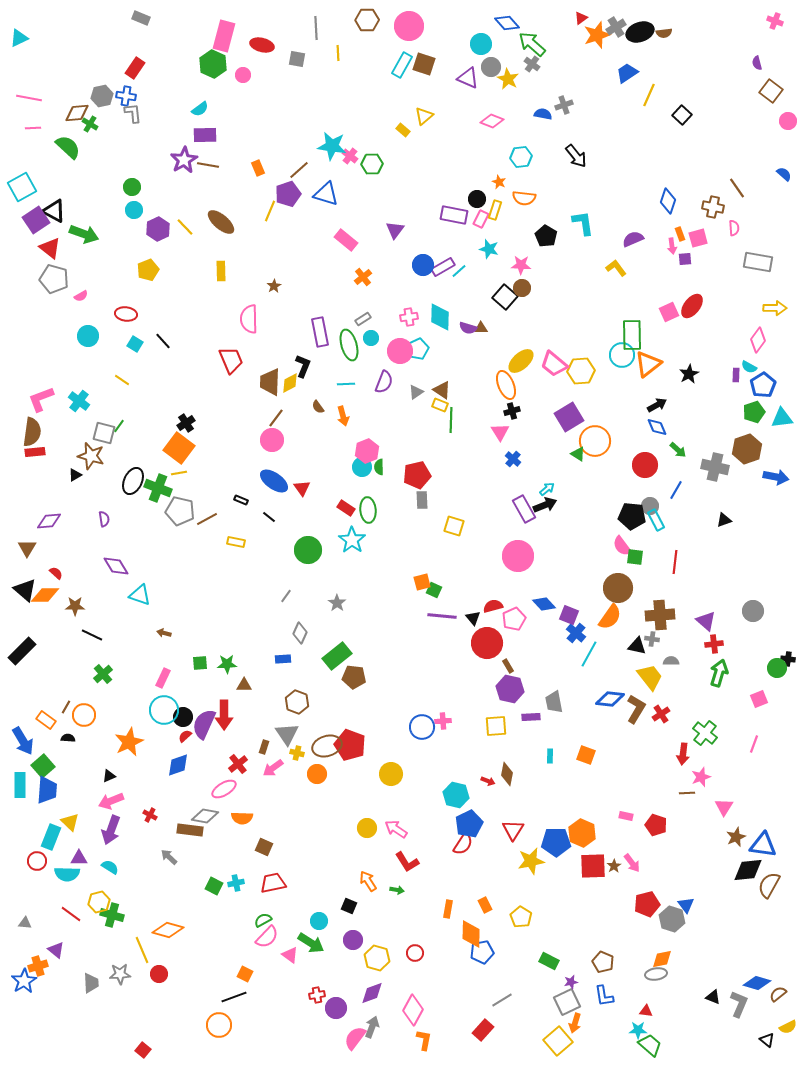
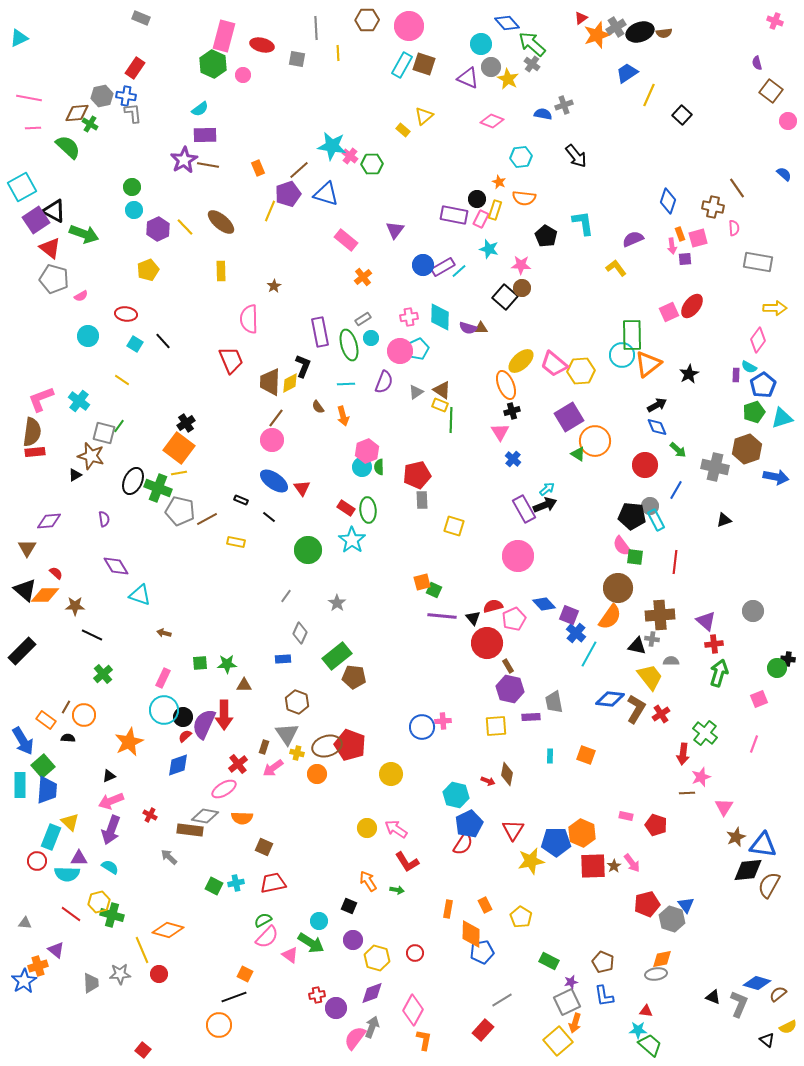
cyan triangle at (782, 418): rotated 10 degrees counterclockwise
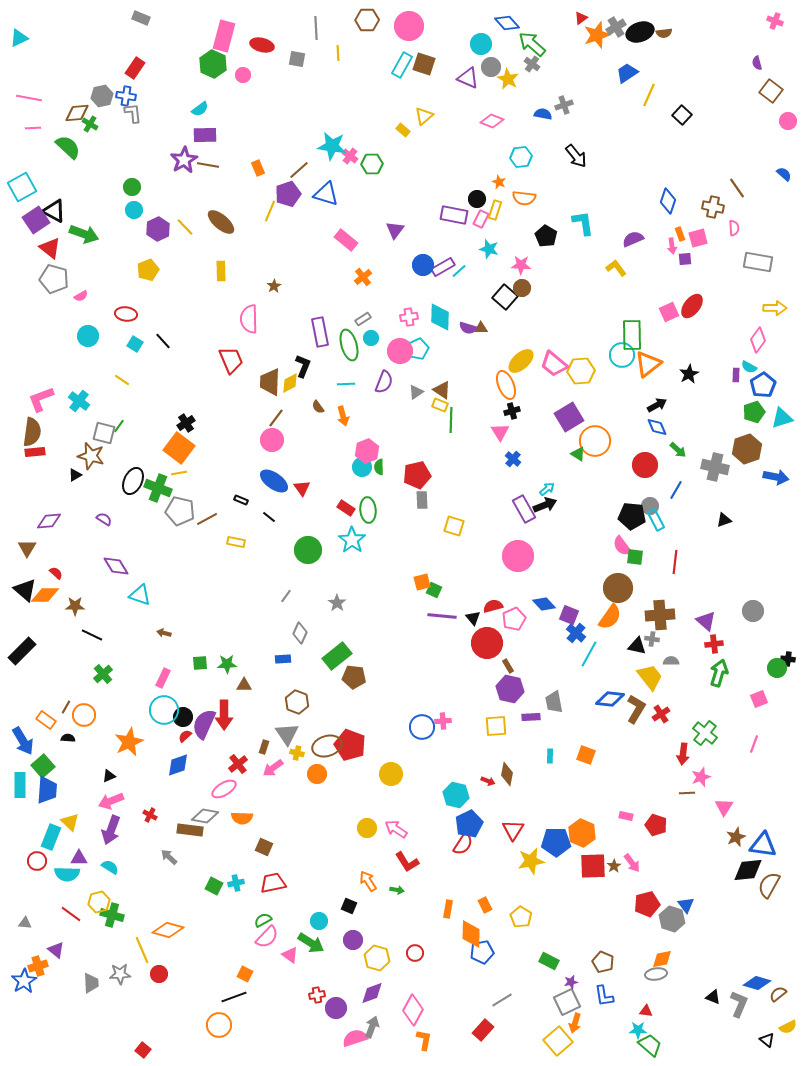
purple semicircle at (104, 519): rotated 49 degrees counterclockwise
pink semicircle at (355, 1038): rotated 35 degrees clockwise
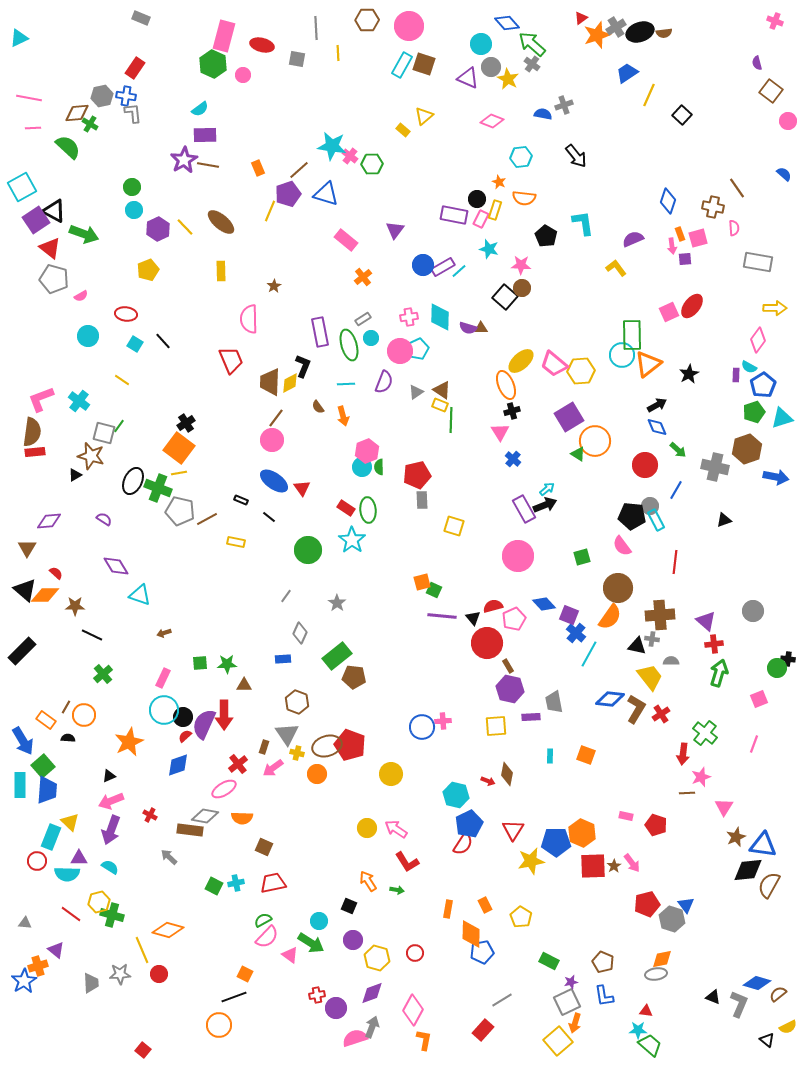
green square at (635, 557): moved 53 px left; rotated 24 degrees counterclockwise
brown arrow at (164, 633): rotated 32 degrees counterclockwise
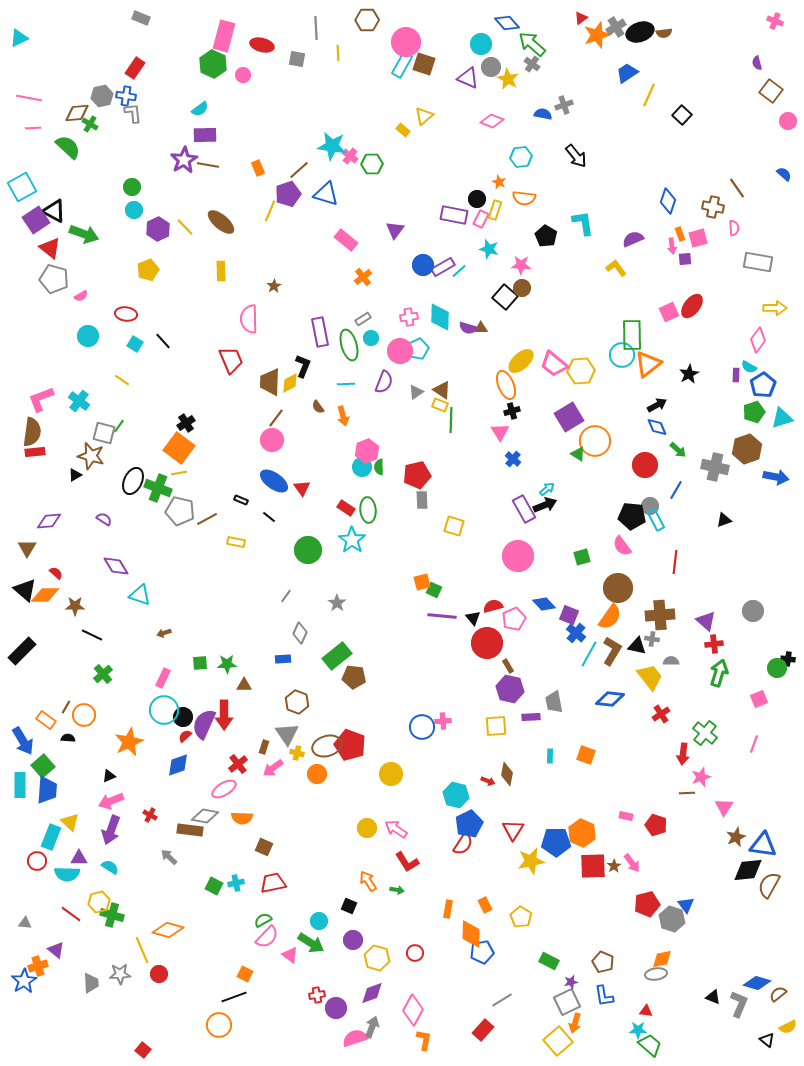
pink circle at (409, 26): moved 3 px left, 16 px down
brown L-shape at (636, 709): moved 24 px left, 58 px up
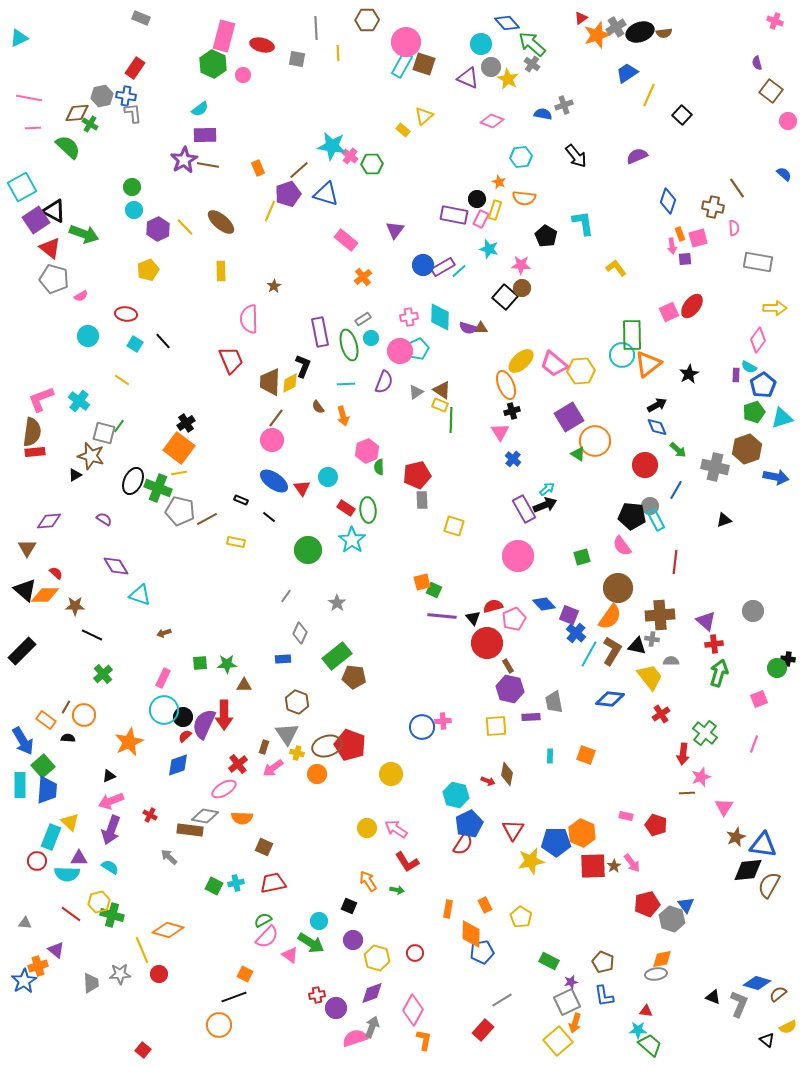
purple semicircle at (633, 239): moved 4 px right, 83 px up
cyan circle at (362, 467): moved 34 px left, 10 px down
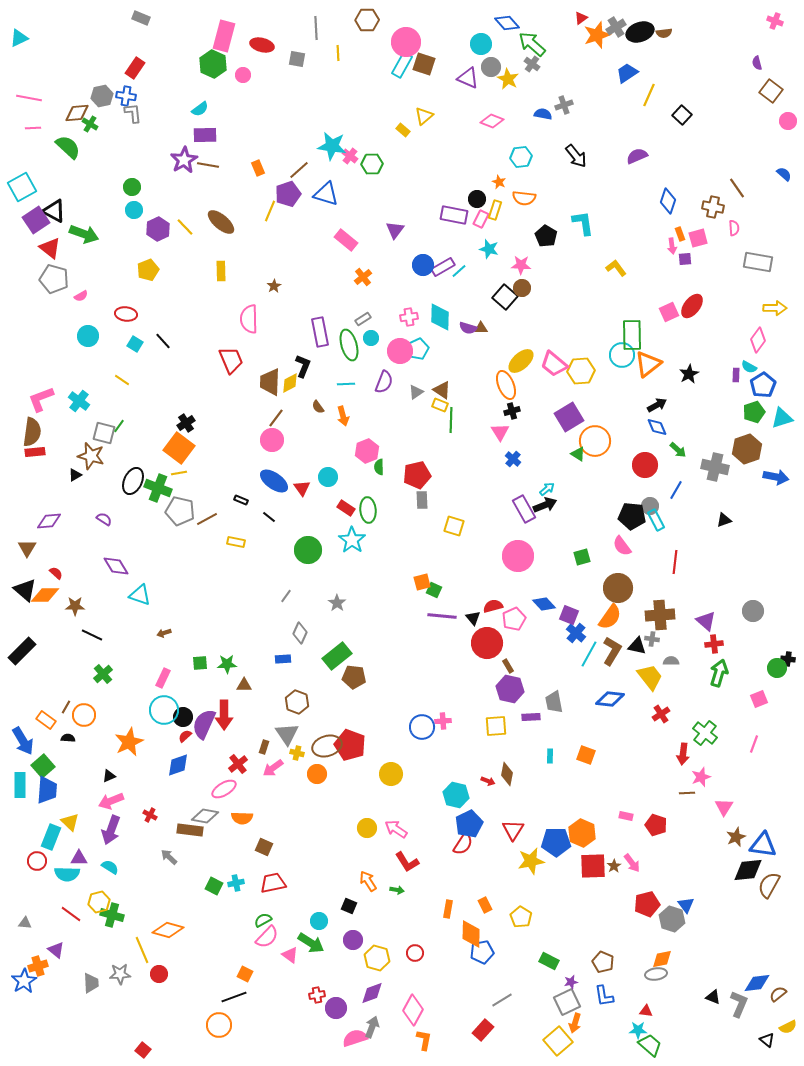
blue diamond at (757, 983): rotated 24 degrees counterclockwise
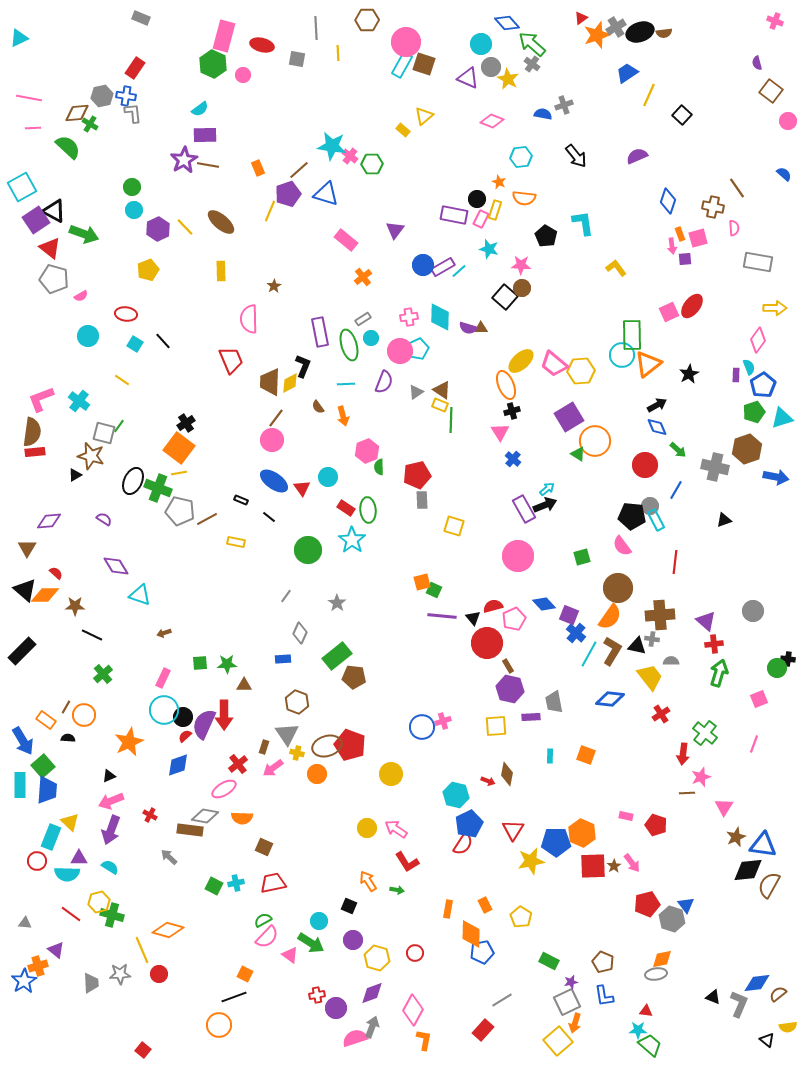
cyan semicircle at (749, 367): rotated 140 degrees counterclockwise
pink cross at (443, 721): rotated 14 degrees counterclockwise
yellow semicircle at (788, 1027): rotated 18 degrees clockwise
